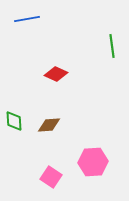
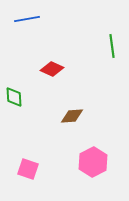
red diamond: moved 4 px left, 5 px up
green diamond: moved 24 px up
brown diamond: moved 23 px right, 9 px up
pink hexagon: rotated 24 degrees counterclockwise
pink square: moved 23 px left, 8 px up; rotated 15 degrees counterclockwise
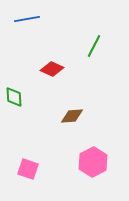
green line: moved 18 px left; rotated 35 degrees clockwise
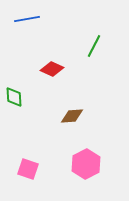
pink hexagon: moved 7 px left, 2 px down
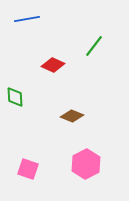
green line: rotated 10 degrees clockwise
red diamond: moved 1 px right, 4 px up
green diamond: moved 1 px right
brown diamond: rotated 25 degrees clockwise
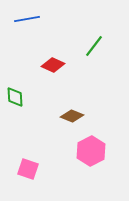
pink hexagon: moved 5 px right, 13 px up
